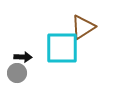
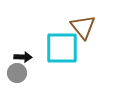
brown triangle: rotated 36 degrees counterclockwise
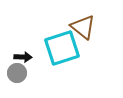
brown triangle: rotated 12 degrees counterclockwise
cyan square: rotated 18 degrees counterclockwise
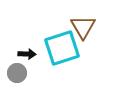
brown triangle: rotated 20 degrees clockwise
black arrow: moved 4 px right, 3 px up
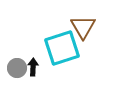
black arrow: moved 6 px right, 13 px down; rotated 90 degrees counterclockwise
gray circle: moved 5 px up
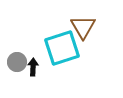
gray circle: moved 6 px up
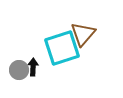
brown triangle: moved 7 px down; rotated 12 degrees clockwise
gray circle: moved 2 px right, 8 px down
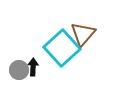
cyan square: rotated 24 degrees counterclockwise
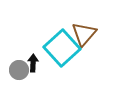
brown triangle: moved 1 px right
black arrow: moved 4 px up
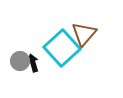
black arrow: rotated 18 degrees counterclockwise
gray circle: moved 1 px right, 9 px up
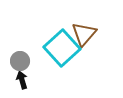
black arrow: moved 11 px left, 17 px down
